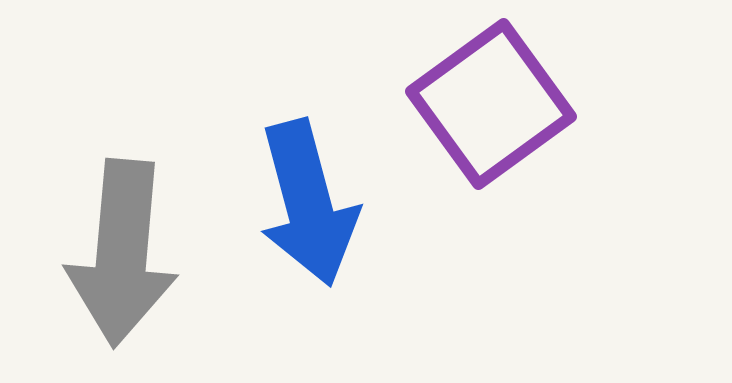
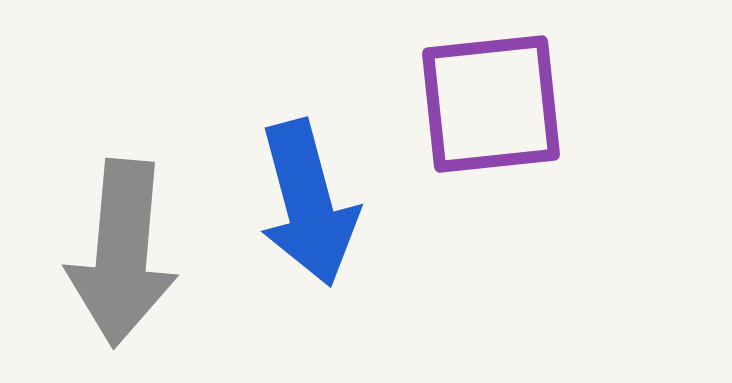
purple square: rotated 30 degrees clockwise
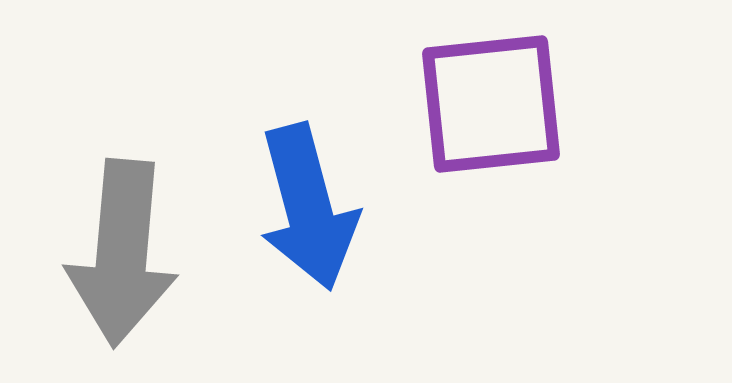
blue arrow: moved 4 px down
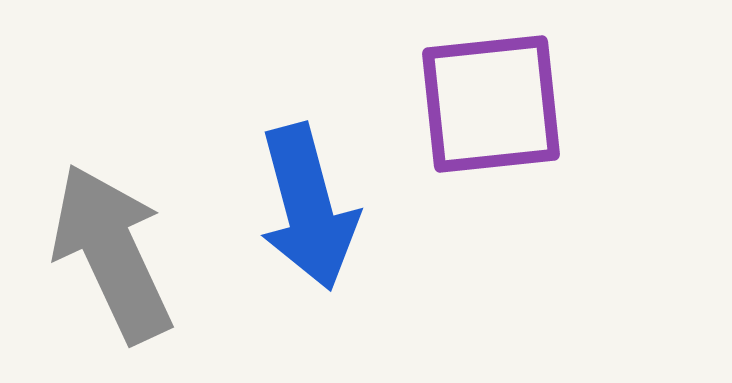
gray arrow: moved 10 px left; rotated 150 degrees clockwise
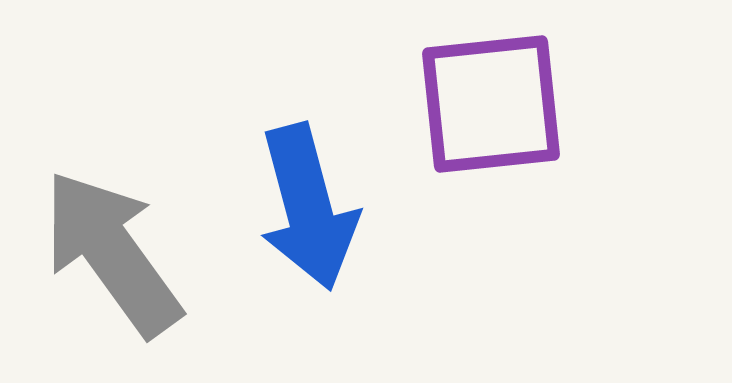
gray arrow: rotated 11 degrees counterclockwise
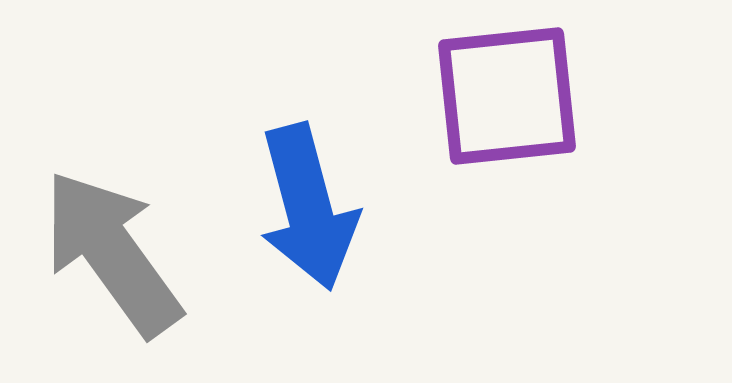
purple square: moved 16 px right, 8 px up
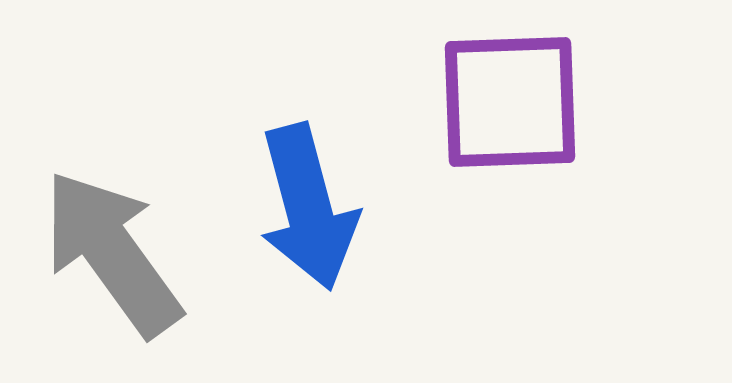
purple square: moved 3 px right, 6 px down; rotated 4 degrees clockwise
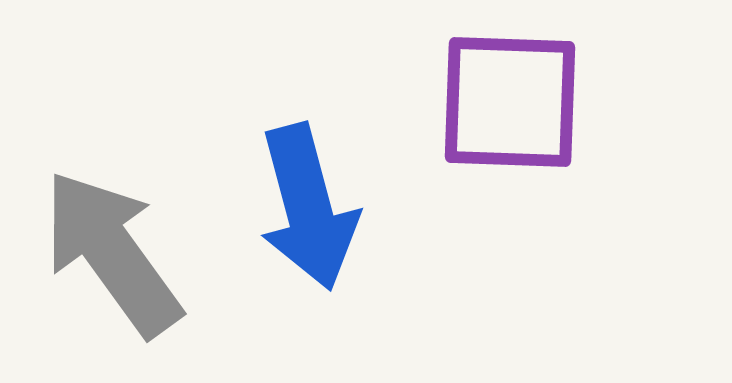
purple square: rotated 4 degrees clockwise
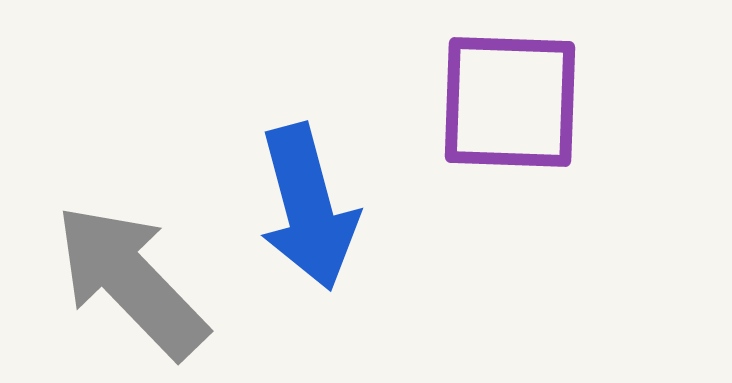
gray arrow: moved 19 px right, 28 px down; rotated 8 degrees counterclockwise
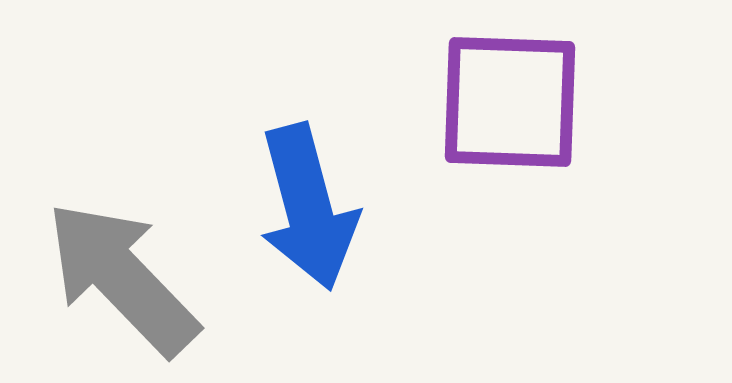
gray arrow: moved 9 px left, 3 px up
